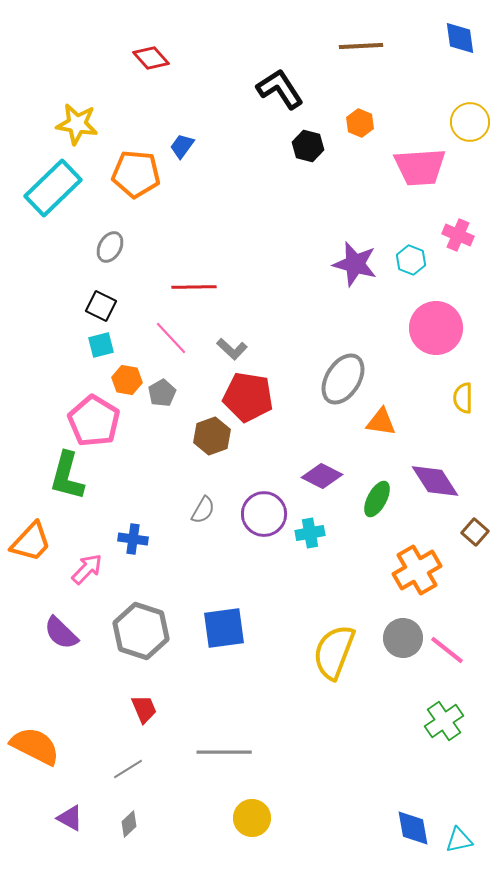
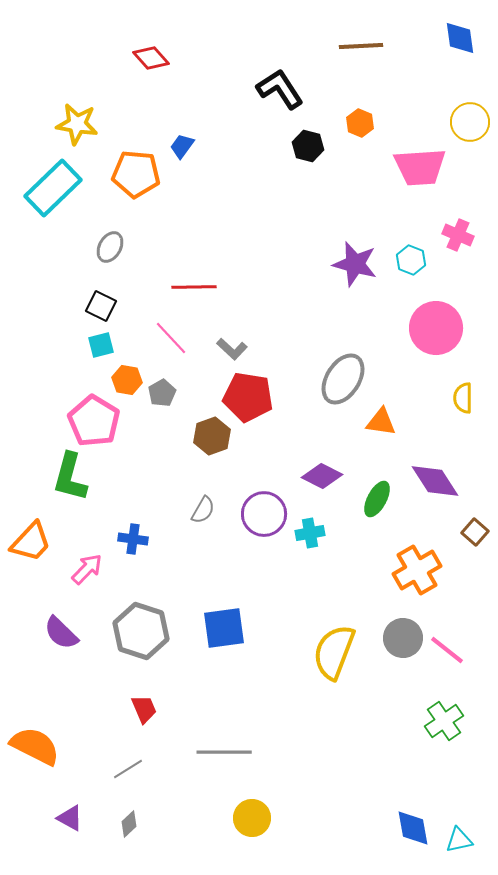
green L-shape at (67, 476): moved 3 px right, 1 px down
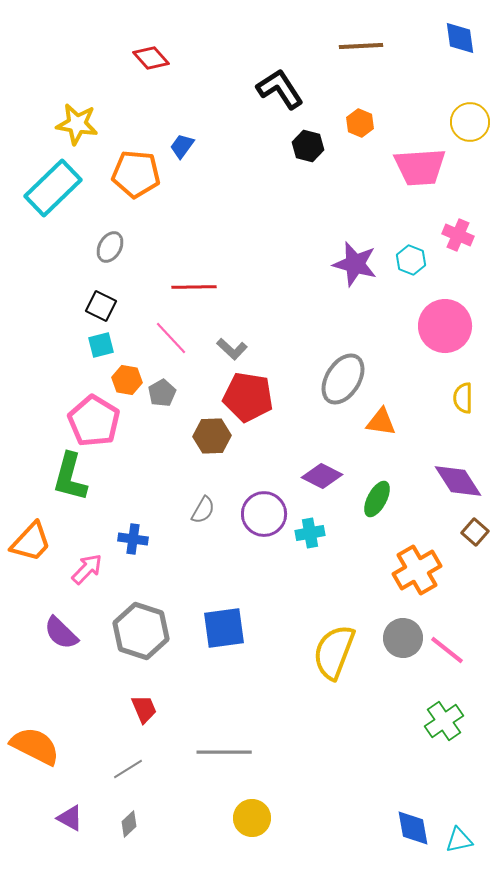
pink circle at (436, 328): moved 9 px right, 2 px up
brown hexagon at (212, 436): rotated 18 degrees clockwise
purple diamond at (435, 481): moved 23 px right
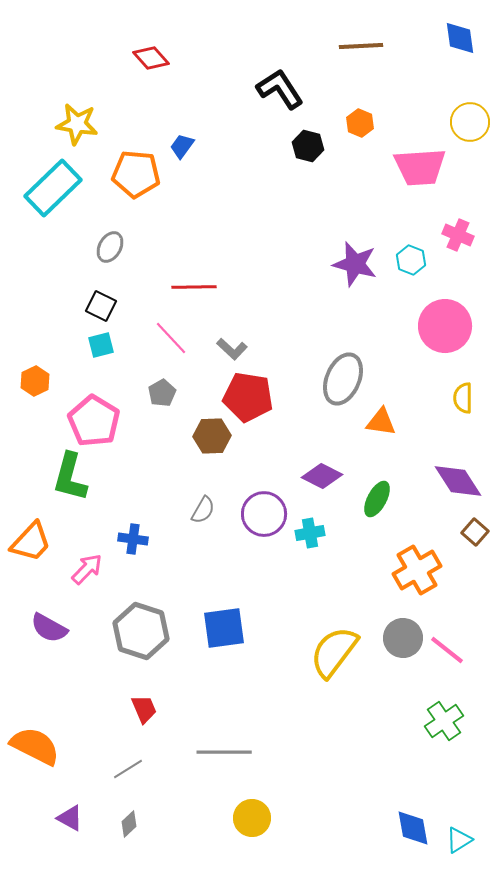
gray ellipse at (343, 379): rotated 9 degrees counterclockwise
orange hexagon at (127, 380): moved 92 px left, 1 px down; rotated 24 degrees clockwise
purple semicircle at (61, 633): moved 12 px left, 5 px up; rotated 15 degrees counterclockwise
yellow semicircle at (334, 652): rotated 16 degrees clockwise
cyan triangle at (459, 840): rotated 20 degrees counterclockwise
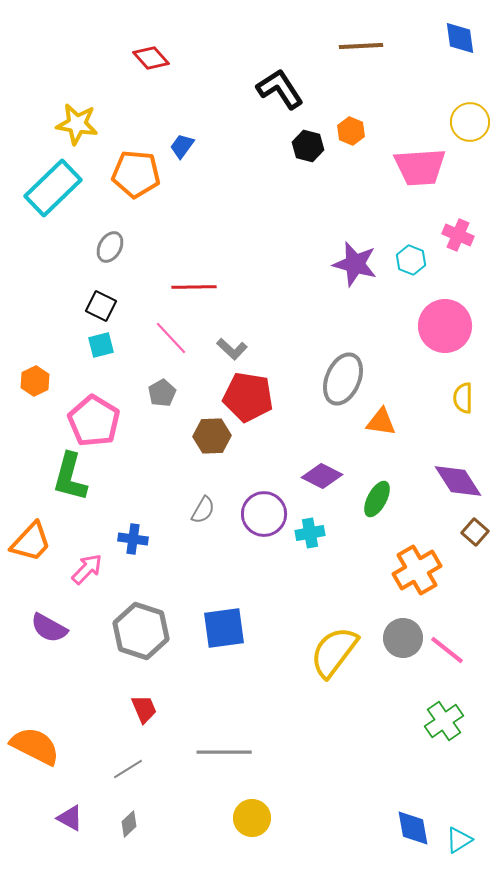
orange hexagon at (360, 123): moved 9 px left, 8 px down
